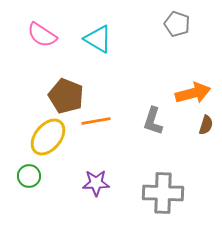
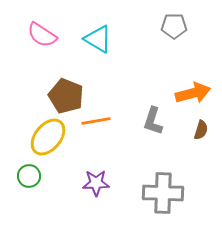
gray pentagon: moved 3 px left, 2 px down; rotated 20 degrees counterclockwise
brown semicircle: moved 5 px left, 5 px down
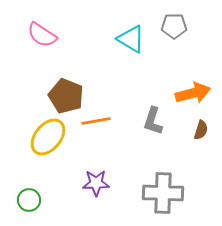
cyan triangle: moved 33 px right
green circle: moved 24 px down
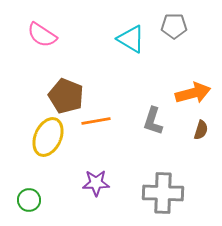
yellow ellipse: rotated 15 degrees counterclockwise
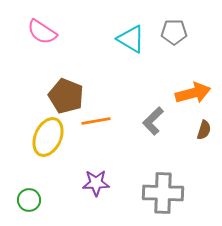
gray pentagon: moved 6 px down
pink semicircle: moved 3 px up
gray L-shape: rotated 28 degrees clockwise
brown semicircle: moved 3 px right
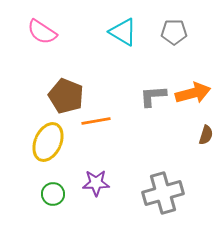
cyan triangle: moved 8 px left, 7 px up
gray L-shape: moved 25 px up; rotated 40 degrees clockwise
brown semicircle: moved 2 px right, 5 px down
yellow ellipse: moved 5 px down
gray cross: rotated 18 degrees counterclockwise
green circle: moved 24 px right, 6 px up
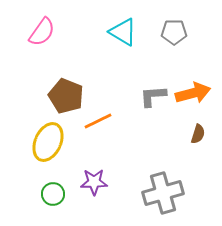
pink semicircle: rotated 88 degrees counterclockwise
orange line: moved 2 px right; rotated 16 degrees counterclockwise
brown semicircle: moved 8 px left, 1 px up
purple star: moved 2 px left, 1 px up
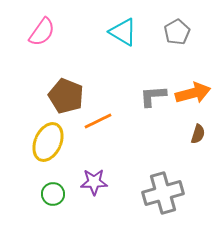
gray pentagon: moved 3 px right; rotated 30 degrees counterclockwise
